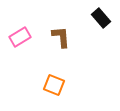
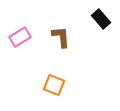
black rectangle: moved 1 px down
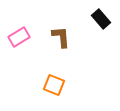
pink rectangle: moved 1 px left
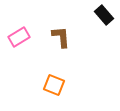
black rectangle: moved 3 px right, 4 px up
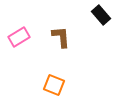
black rectangle: moved 3 px left
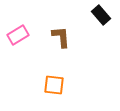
pink rectangle: moved 1 px left, 2 px up
orange square: rotated 15 degrees counterclockwise
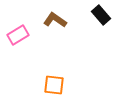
brown L-shape: moved 6 px left, 17 px up; rotated 50 degrees counterclockwise
